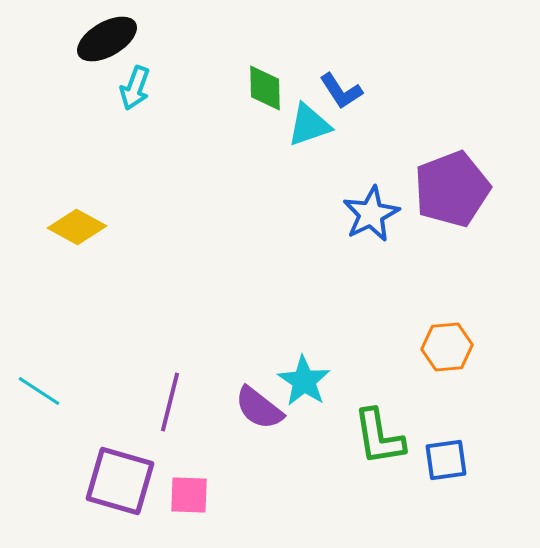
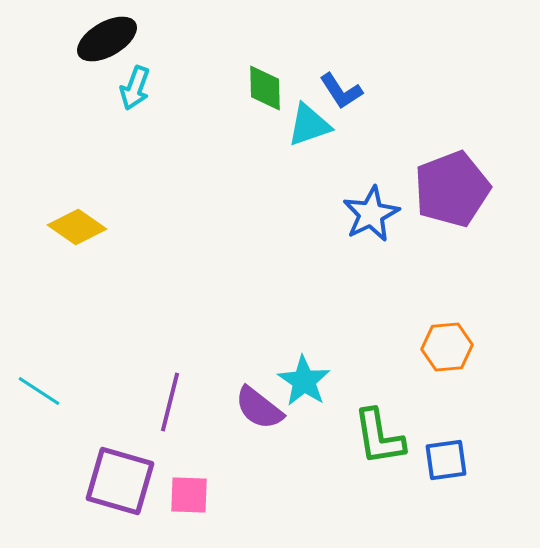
yellow diamond: rotated 6 degrees clockwise
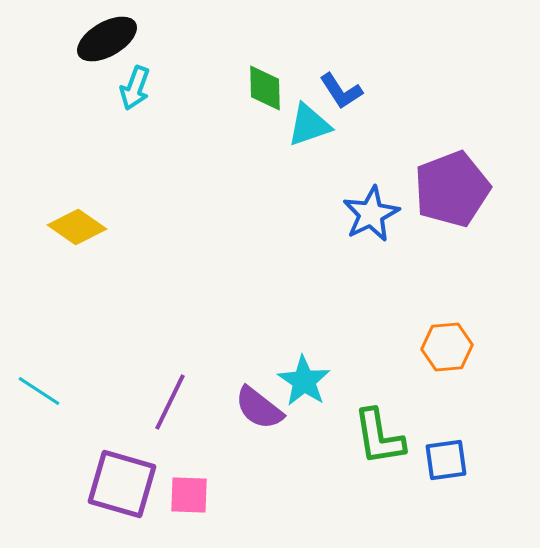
purple line: rotated 12 degrees clockwise
purple square: moved 2 px right, 3 px down
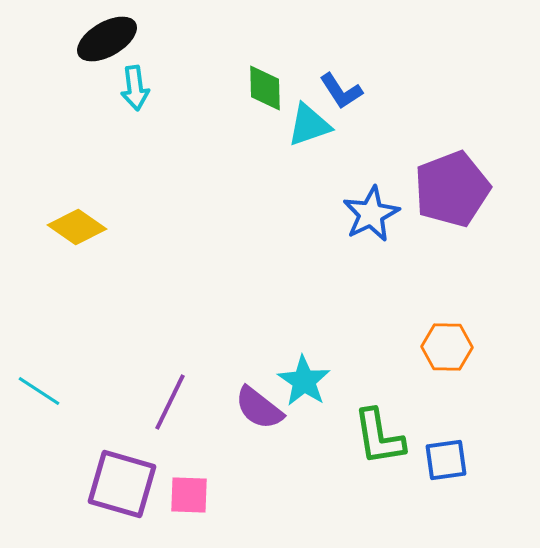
cyan arrow: rotated 27 degrees counterclockwise
orange hexagon: rotated 6 degrees clockwise
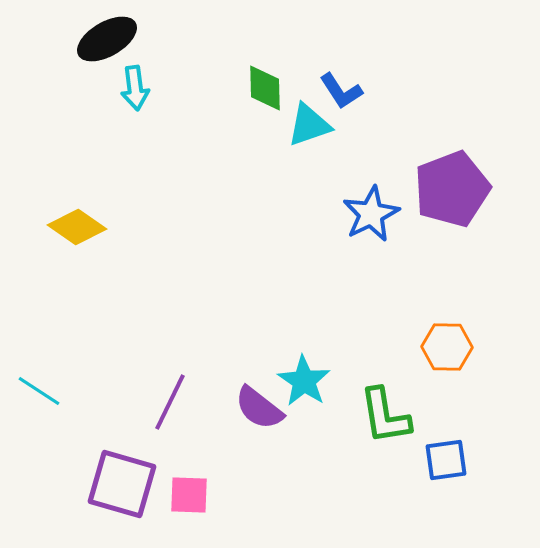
green L-shape: moved 6 px right, 21 px up
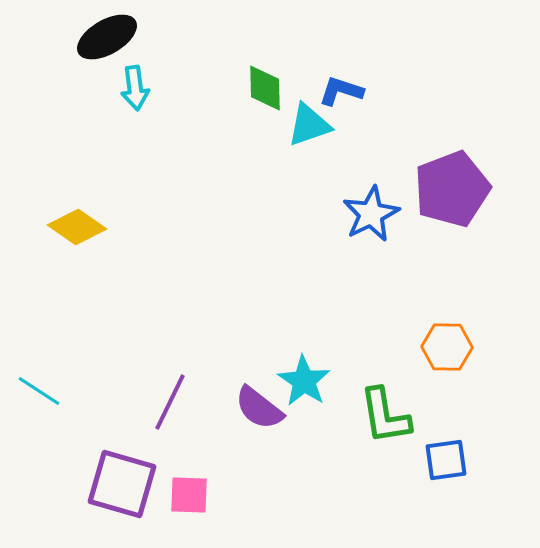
black ellipse: moved 2 px up
blue L-shape: rotated 141 degrees clockwise
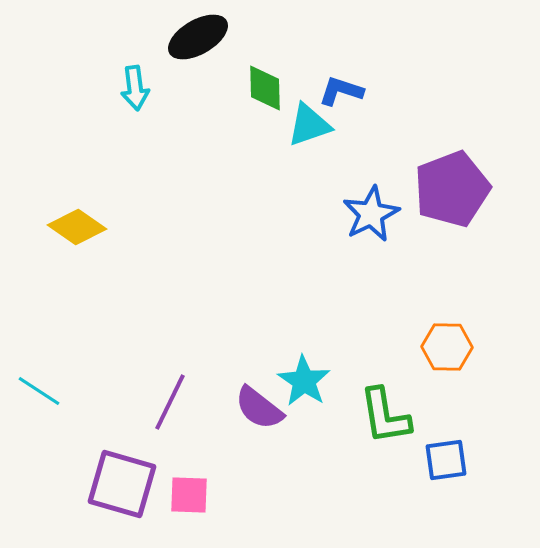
black ellipse: moved 91 px right
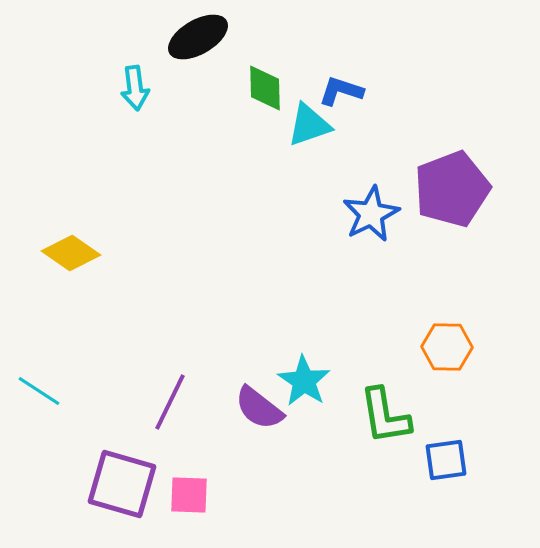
yellow diamond: moved 6 px left, 26 px down
